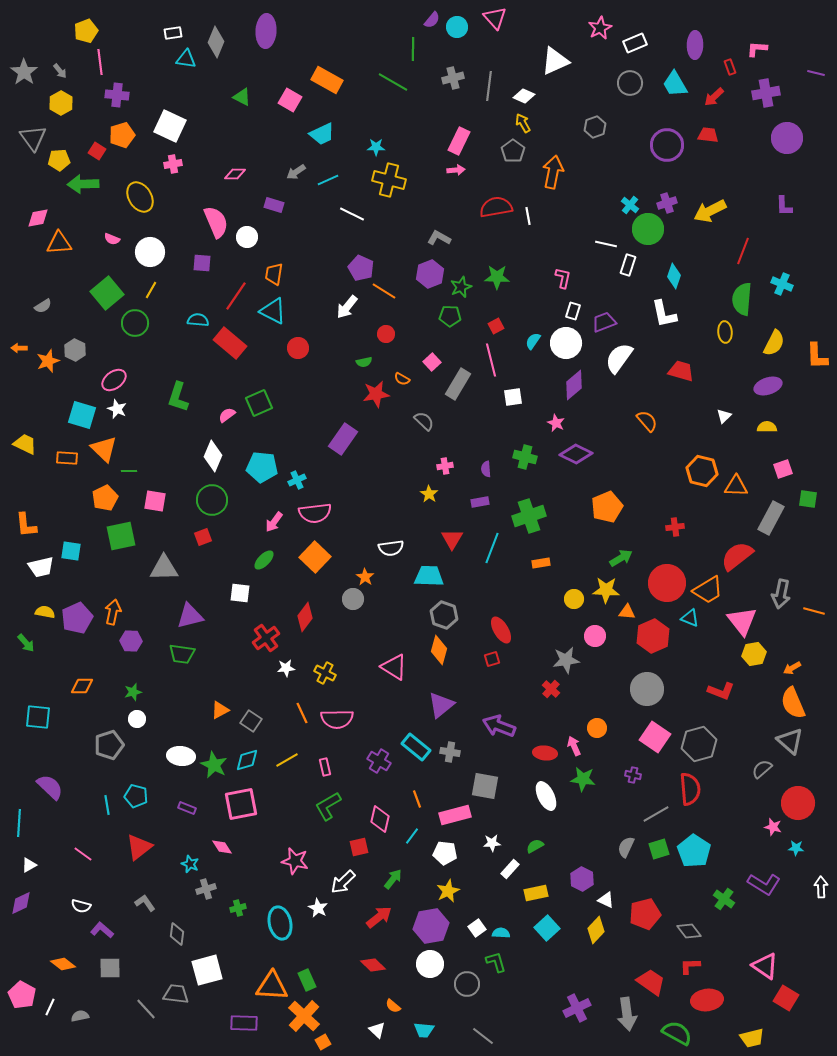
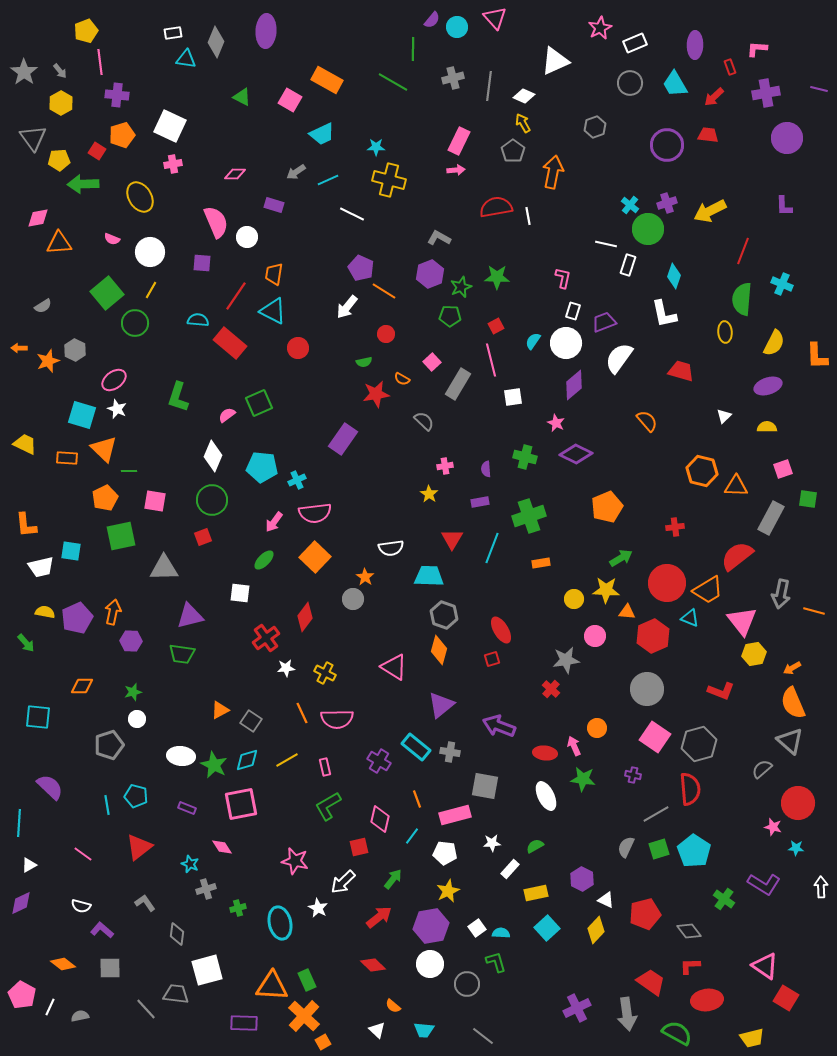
purple line at (816, 73): moved 3 px right, 16 px down
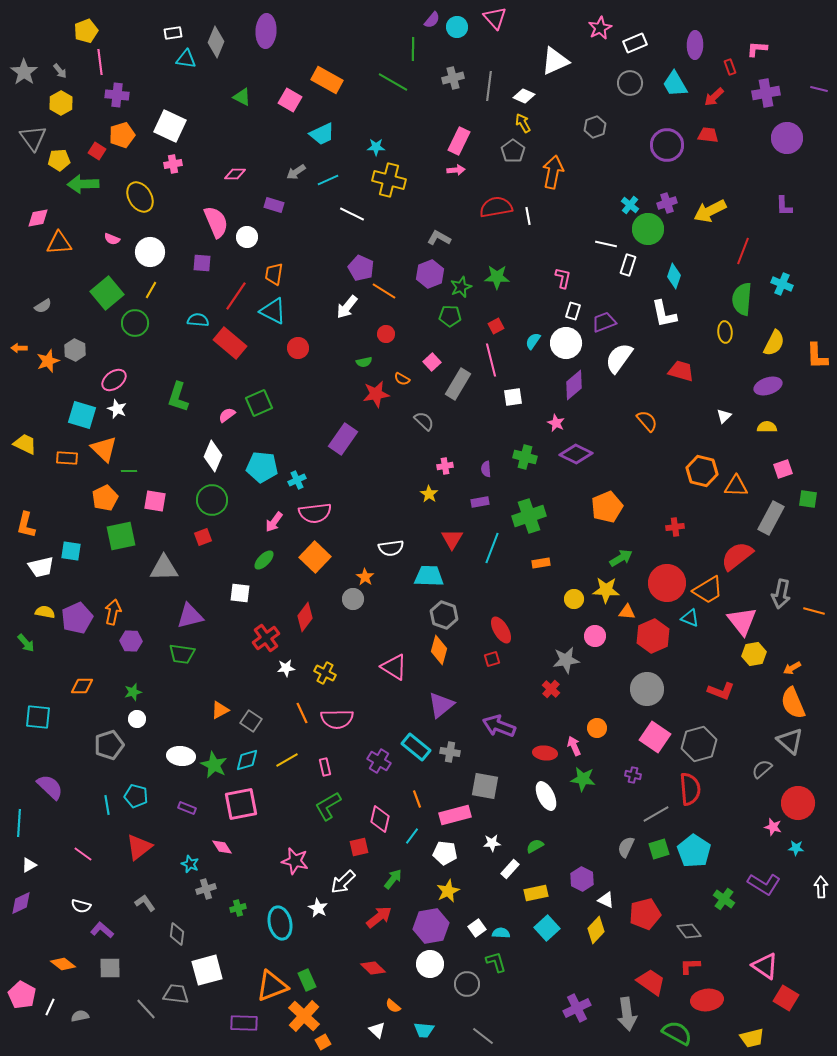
orange L-shape at (26, 525): rotated 20 degrees clockwise
red diamond at (373, 965): moved 3 px down
orange triangle at (272, 986): rotated 24 degrees counterclockwise
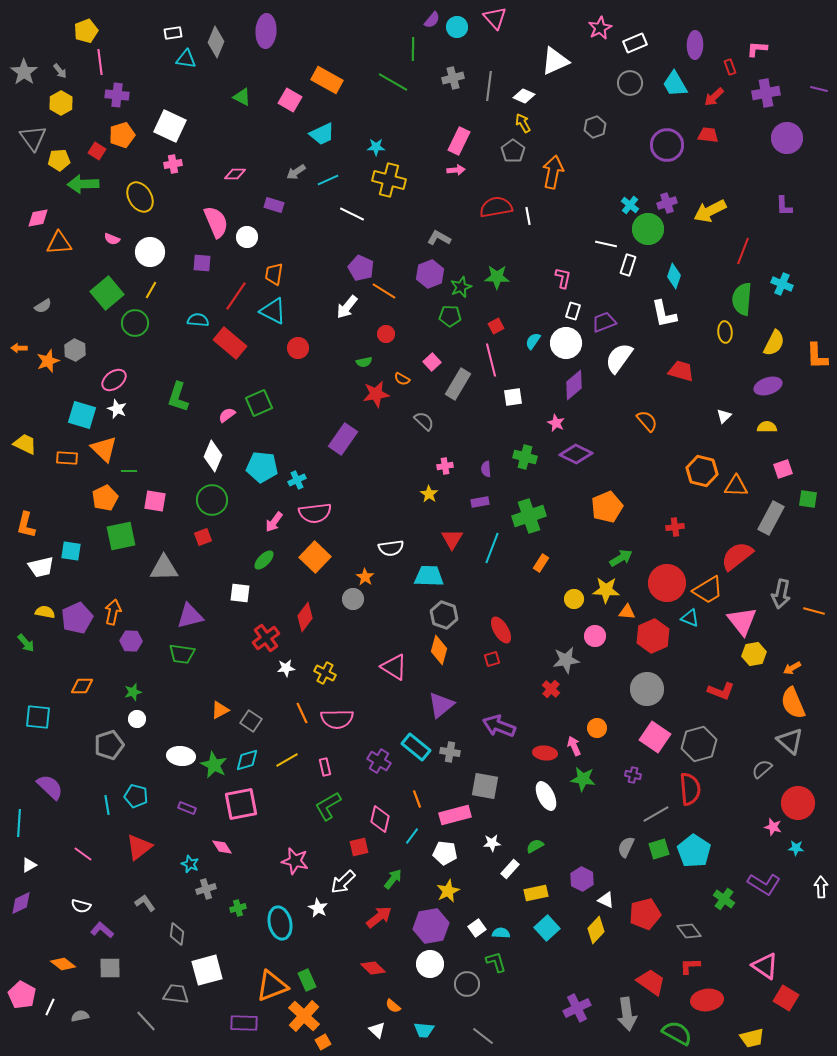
orange rectangle at (541, 563): rotated 48 degrees counterclockwise
gray line at (146, 1009): moved 12 px down
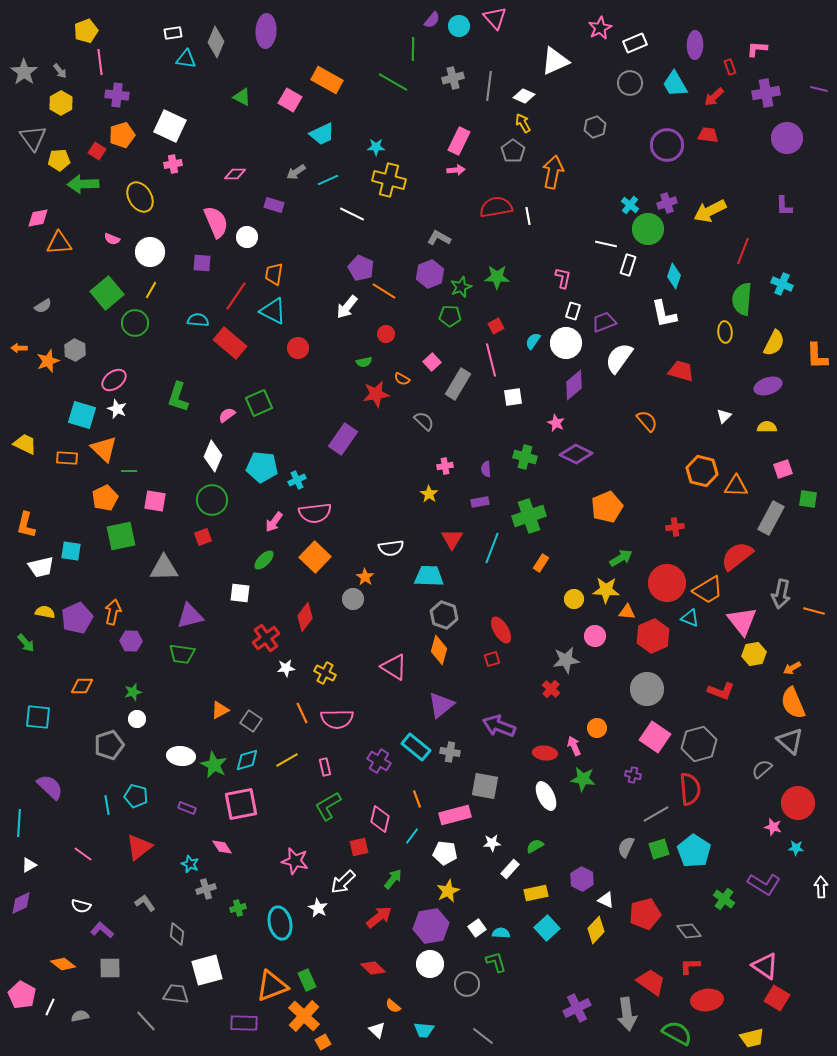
cyan circle at (457, 27): moved 2 px right, 1 px up
red square at (786, 998): moved 9 px left
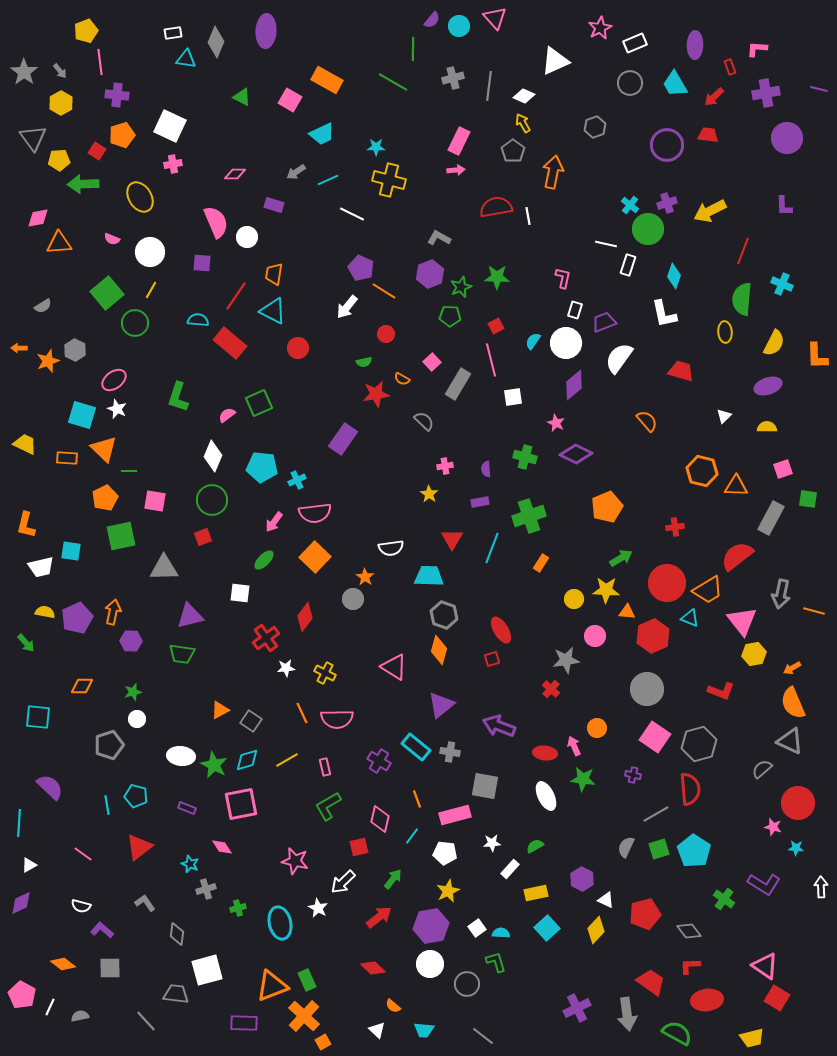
white rectangle at (573, 311): moved 2 px right, 1 px up
gray triangle at (790, 741): rotated 16 degrees counterclockwise
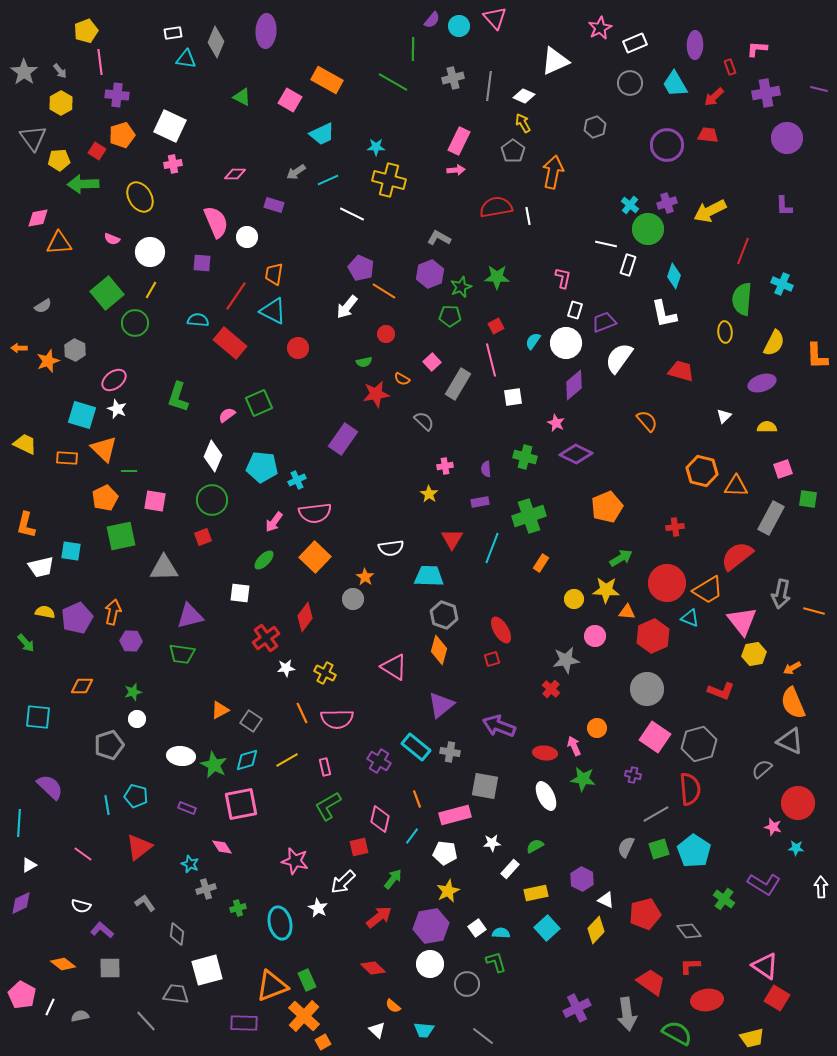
purple ellipse at (768, 386): moved 6 px left, 3 px up
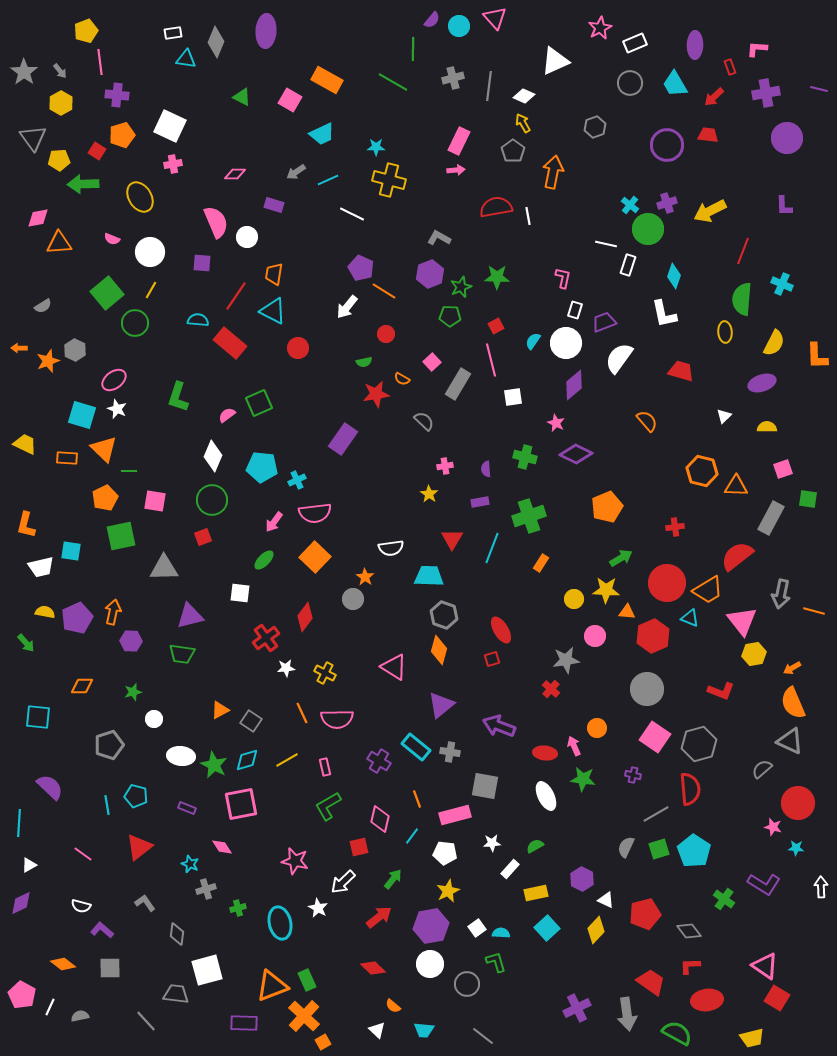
white circle at (137, 719): moved 17 px right
